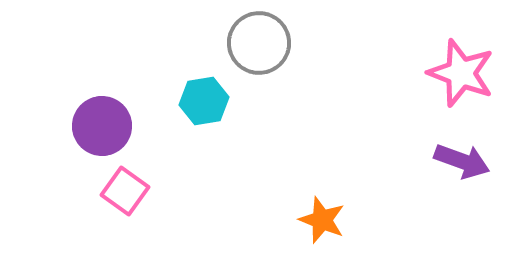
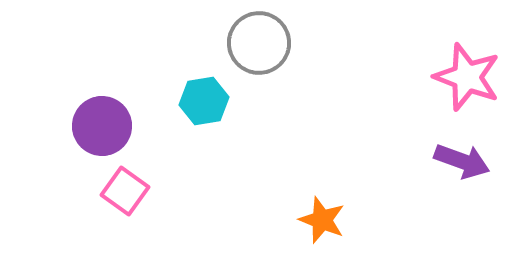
pink star: moved 6 px right, 4 px down
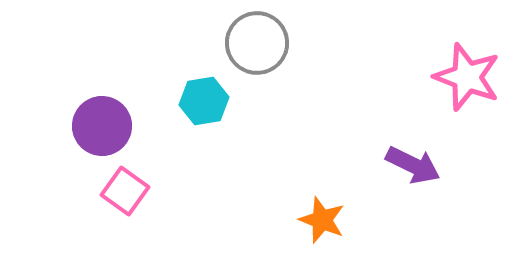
gray circle: moved 2 px left
purple arrow: moved 49 px left, 4 px down; rotated 6 degrees clockwise
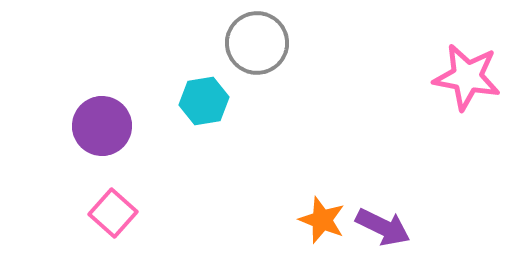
pink star: rotated 10 degrees counterclockwise
purple arrow: moved 30 px left, 62 px down
pink square: moved 12 px left, 22 px down; rotated 6 degrees clockwise
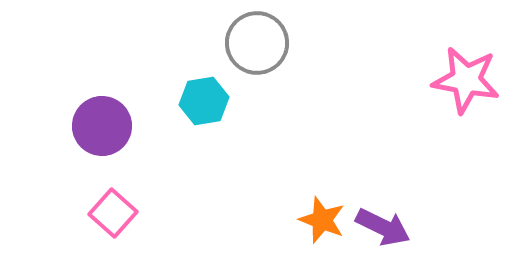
pink star: moved 1 px left, 3 px down
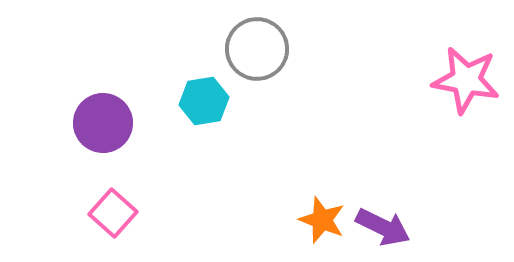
gray circle: moved 6 px down
purple circle: moved 1 px right, 3 px up
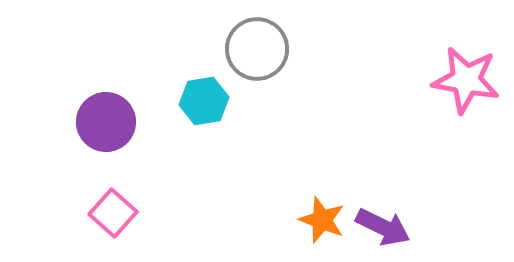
purple circle: moved 3 px right, 1 px up
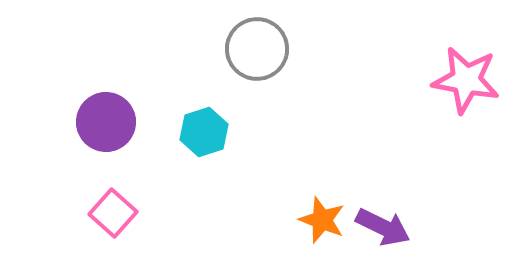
cyan hexagon: moved 31 px down; rotated 9 degrees counterclockwise
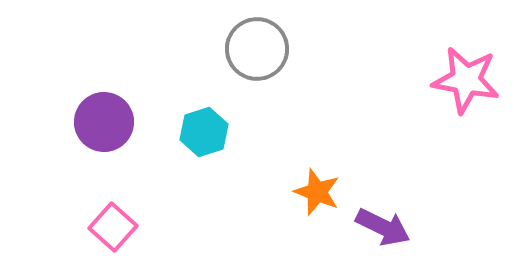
purple circle: moved 2 px left
pink square: moved 14 px down
orange star: moved 5 px left, 28 px up
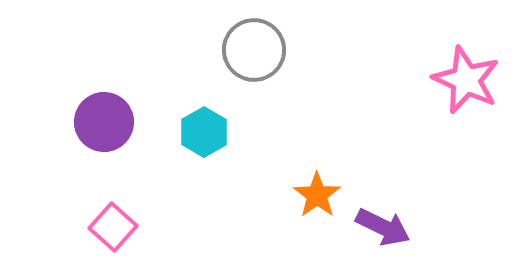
gray circle: moved 3 px left, 1 px down
pink star: rotated 14 degrees clockwise
cyan hexagon: rotated 12 degrees counterclockwise
orange star: moved 3 px down; rotated 15 degrees clockwise
